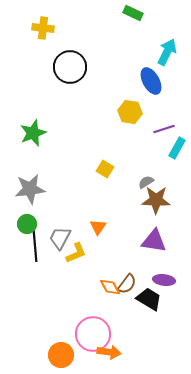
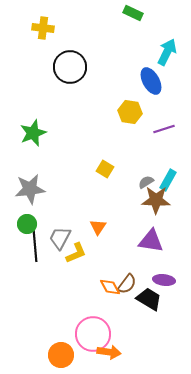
cyan rectangle: moved 9 px left, 32 px down
purple triangle: moved 3 px left
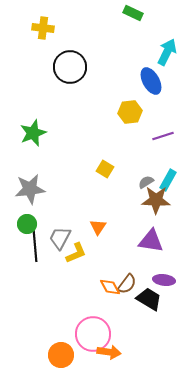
yellow hexagon: rotated 15 degrees counterclockwise
purple line: moved 1 px left, 7 px down
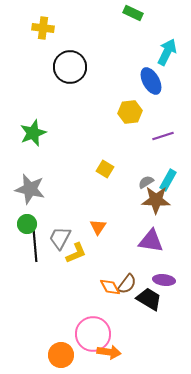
gray star: rotated 20 degrees clockwise
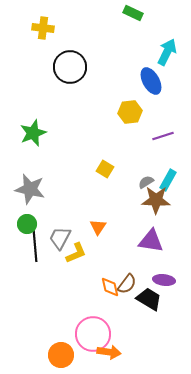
orange diamond: rotated 15 degrees clockwise
